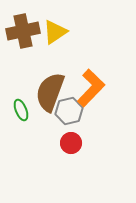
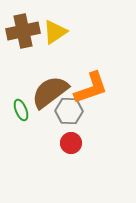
orange L-shape: rotated 27 degrees clockwise
brown semicircle: rotated 33 degrees clockwise
gray hexagon: rotated 16 degrees clockwise
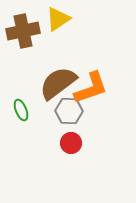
yellow triangle: moved 3 px right, 13 px up
brown semicircle: moved 8 px right, 9 px up
